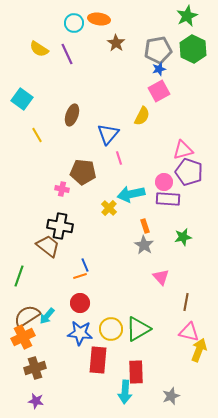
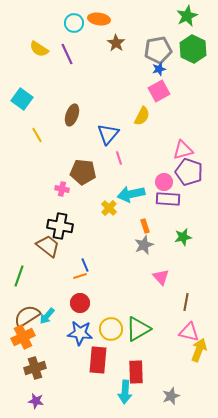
gray star at (144, 245): rotated 18 degrees clockwise
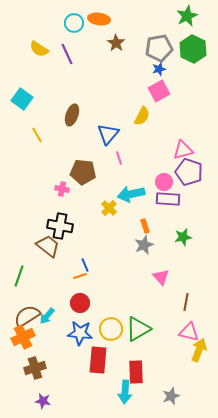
gray pentagon at (158, 50): moved 1 px right, 2 px up
purple star at (36, 401): moved 7 px right
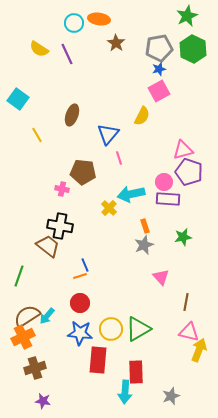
cyan square at (22, 99): moved 4 px left
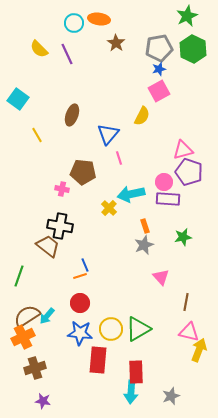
yellow semicircle at (39, 49): rotated 12 degrees clockwise
cyan arrow at (125, 392): moved 6 px right
